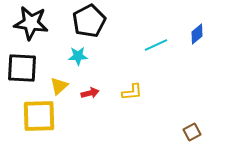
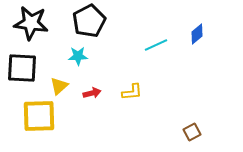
red arrow: moved 2 px right
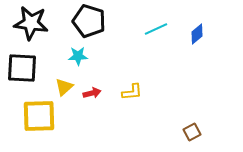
black pentagon: rotated 28 degrees counterclockwise
cyan line: moved 16 px up
yellow triangle: moved 5 px right, 1 px down
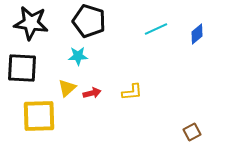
yellow triangle: moved 3 px right, 1 px down
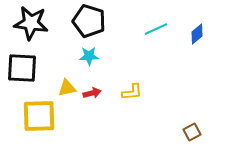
cyan star: moved 11 px right
yellow triangle: rotated 30 degrees clockwise
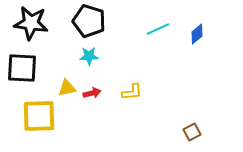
cyan line: moved 2 px right
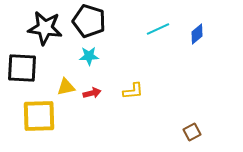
black star: moved 14 px right, 5 px down
yellow triangle: moved 1 px left, 1 px up
yellow L-shape: moved 1 px right, 1 px up
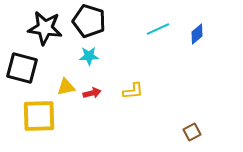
black square: rotated 12 degrees clockwise
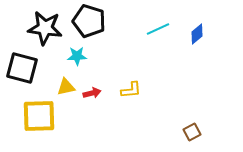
cyan star: moved 12 px left
yellow L-shape: moved 2 px left, 1 px up
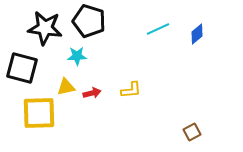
yellow square: moved 3 px up
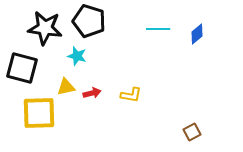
cyan line: rotated 25 degrees clockwise
cyan star: rotated 18 degrees clockwise
yellow L-shape: moved 5 px down; rotated 15 degrees clockwise
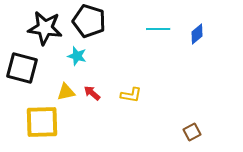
yellow triangle: moved 5 px down
red arrow: rotated 126 degrees counterclockwise
yellow square: moved 3 px right, 9 px down
